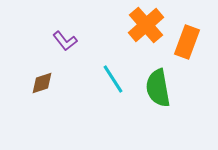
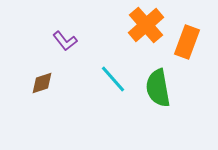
cyan line: rotated 8 degrees counterclockwise
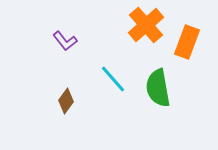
brown diamond: moved 24 px right, 18 px down; rotated 35 degrees counterclockwise
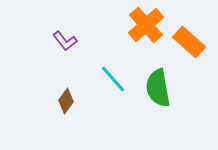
orange rectangle: moved 2 px right; rotated 68 degrees counterclockwise
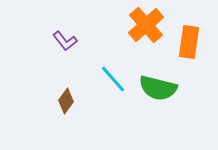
orange rectangle: rotated 56 degrees clockwise
green semicircle: rotated 66 degrees counterclockwise
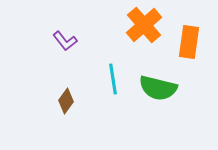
orange cross: moved 2 px left
cyan line: rotated 32 degrees clockwise
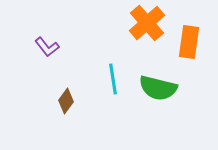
orange cross: moved 3 px right, 2 px up
purple L-shape: moved 18 px left, 6 px down
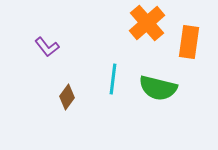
cyan line: rotated 16 degrees clockwise
brown diamond: moved 1 px right, 4 px up
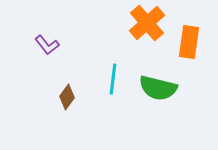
purple L-shape: moved 2 px up
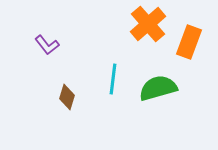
orange cross: moved 1 px right, 1 px down
orange rectangle: rotated 12 degrees clockwise
green semicircle: rotated 150 degrees clockwise
brown diamond: rotated 20 degrees counterclockwise
